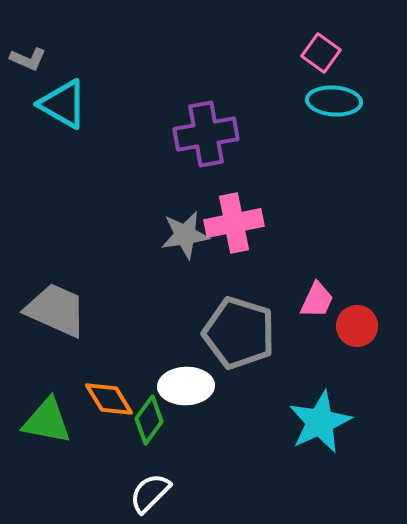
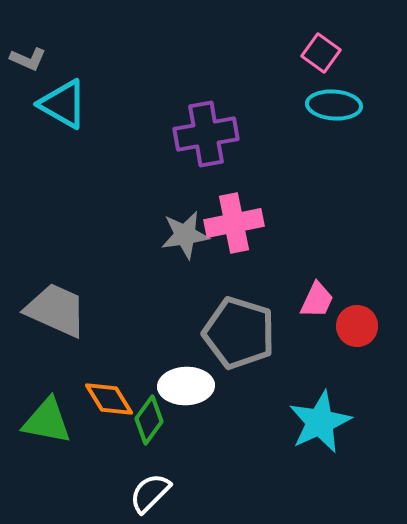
cyan ellipse: moved 4 px down
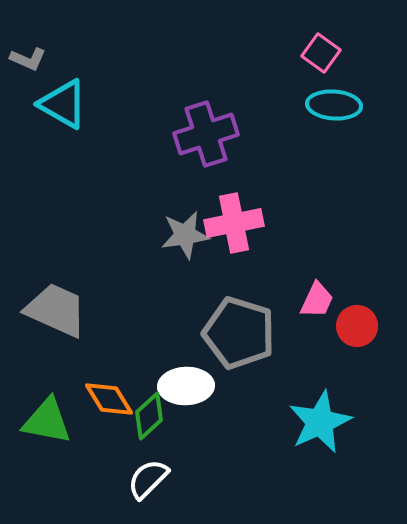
purple cross: rotated 8 degrees counterclockwise
green diamond: moved 4 px up; rotated 12 degrees clockwise
white semicircle: moved 2 px left, 14 px up
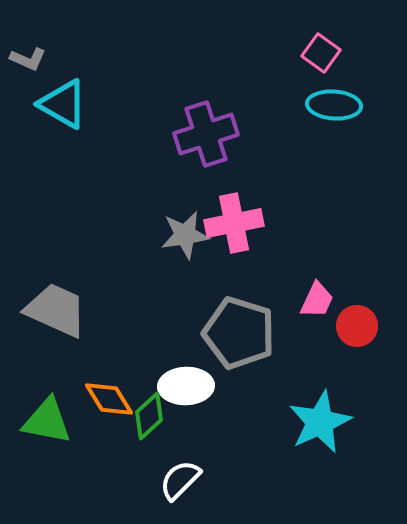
white semicircle: moved 32 px right, 1 px down
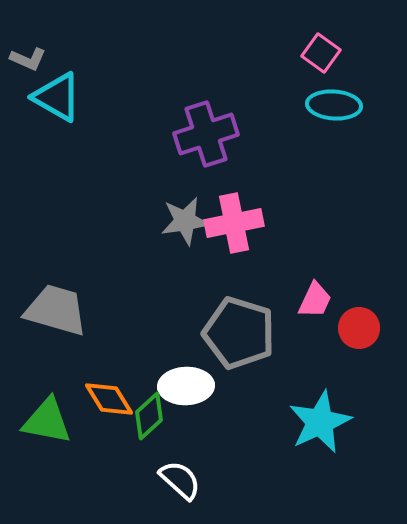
cyan triangle: moved 6 px left, 7 px up
gray star: moved 14 px up
pink trapezoid: moved 2 px left
gray trapezoid: rotated 8 degrees counterclockwise
red circle: moved 2 px right, 2 px down
white semicircle: rotated 87 degrees clockwise
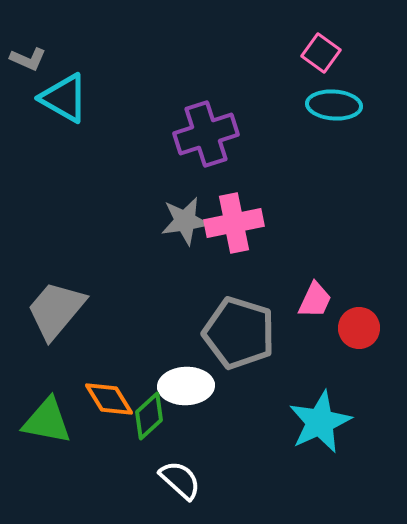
cyan triangle: moved 7 px right, 1 px down
gray trapezoid: rotated 66 degrees counterclockwise
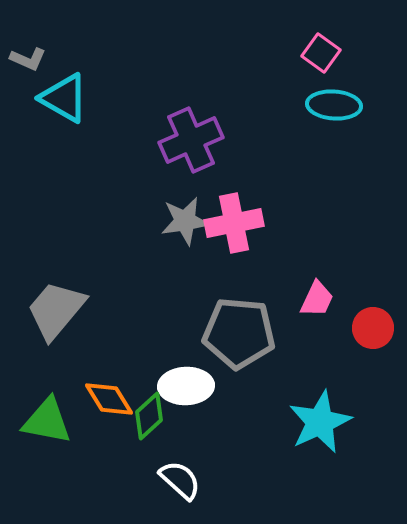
purple cross: moved 15 px left, 6 px down; rotated 6 degrees counterclockwise
pink trapezoid: moved 2 px right, 1 px up
red circle: moved 14 px right
gray pentagon: rotated 12 degrees counterclockwise
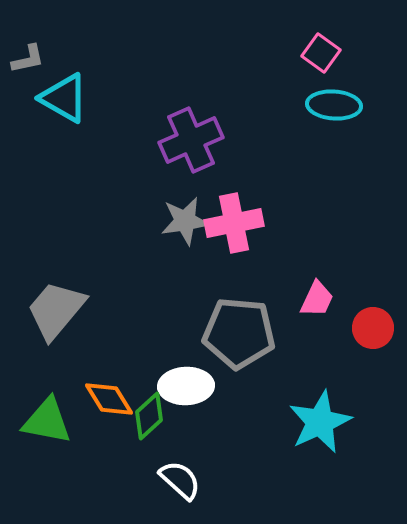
gray L-shape: rotated 36 degrees counterclockwise
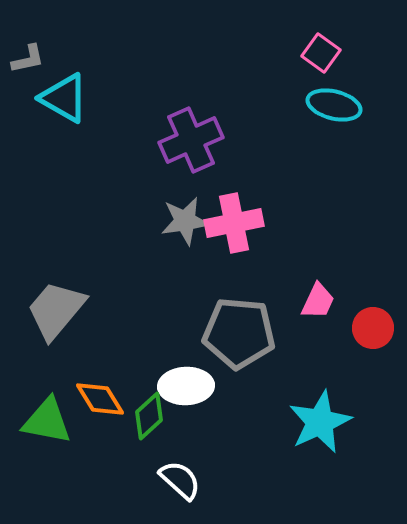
cyan ellipse: rotated 10 degrees clockwise
pink trapezoid: moved 1 px right, 2 px down
orange diamond: moved 9 px left
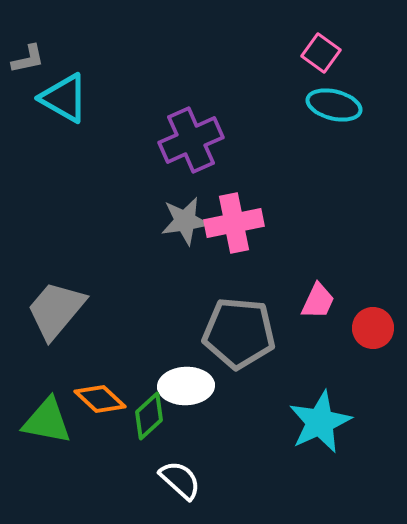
orange diamond: rotated 15 degrees counterclockwise
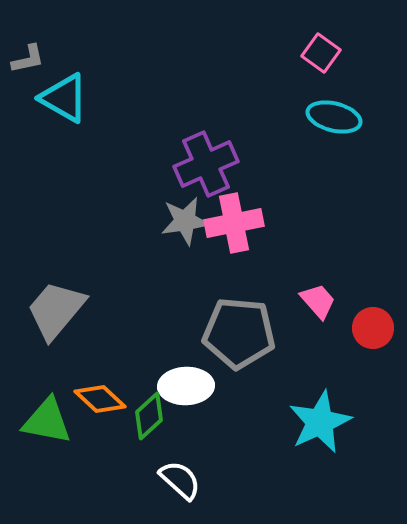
cyan ellipse: moved 12 px down
purple cross: moved 15 px right, 24 px down
pink trapezoid: rotated 66 degrees counterclockwise
